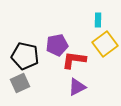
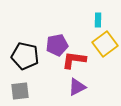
gray square: moved 8 px down; rotated 18 degrees clockwise
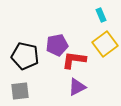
cyan rectangle: moved 3 px right, 5 px up; rotated 24 degrees counterclockwise
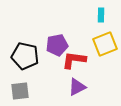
cyan rectangle: rotated 24 degrees clockwise
yellow square: rotated 15 degrees clockwise
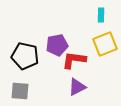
gray square: rotated 12 degrees clockwise
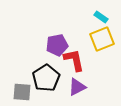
cyan rectangle: moved 2 px down; rotated 56 degrees counterclockwise
yellow square: moved 3 px left, 5 px up
black pentagon: moved 21 px right, 22 px down; rotated 28 degrees clockwise
red L-shape: rotated 70 degrees clockwise
gray square: moved 2 px right, 1 px down
